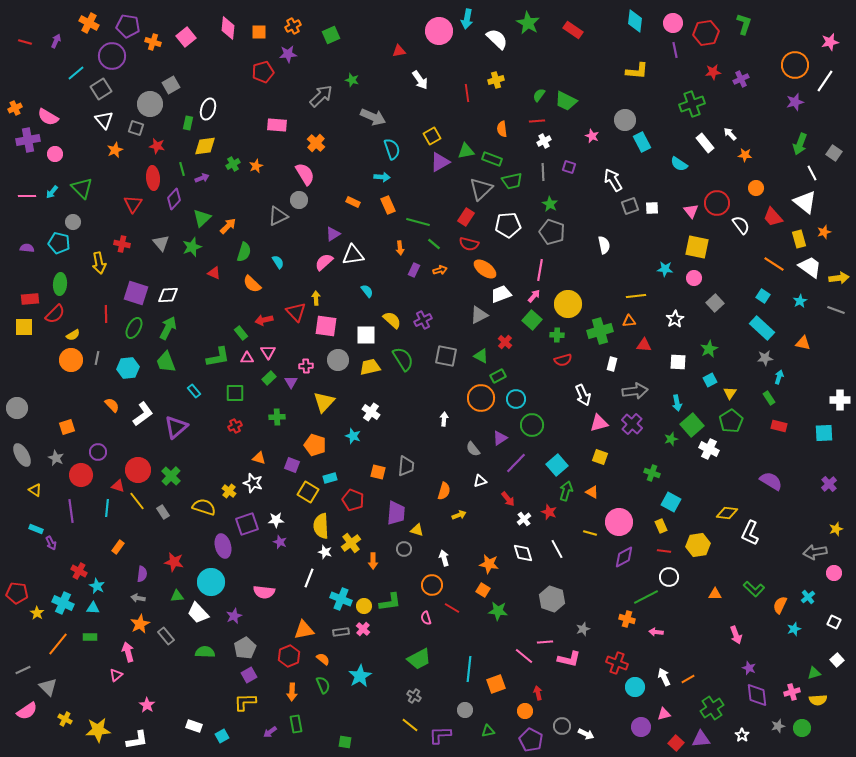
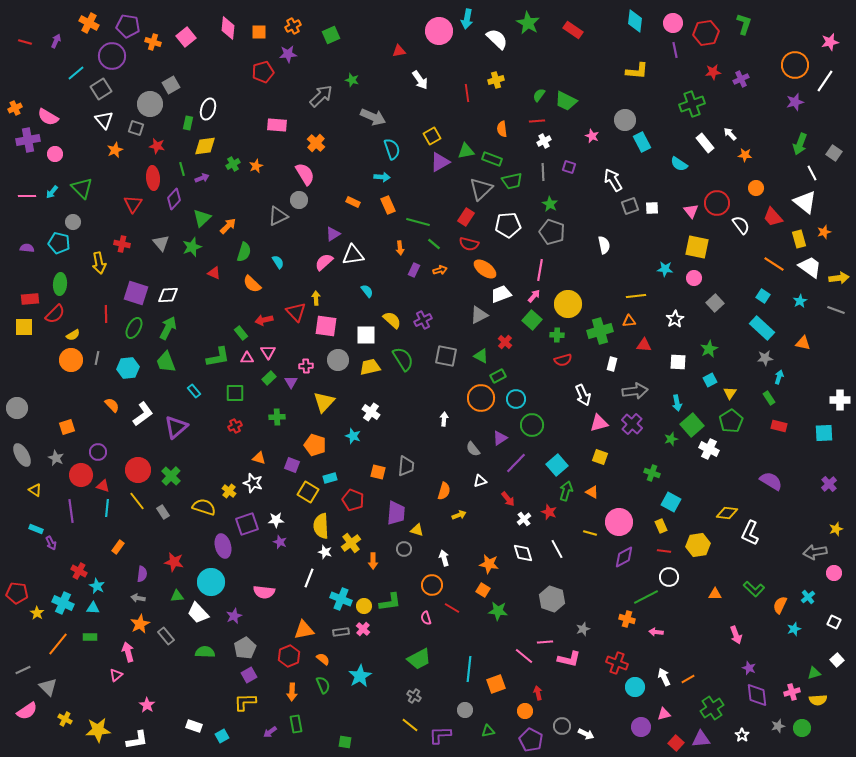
red triangle at (118, 486): moved 15 px left
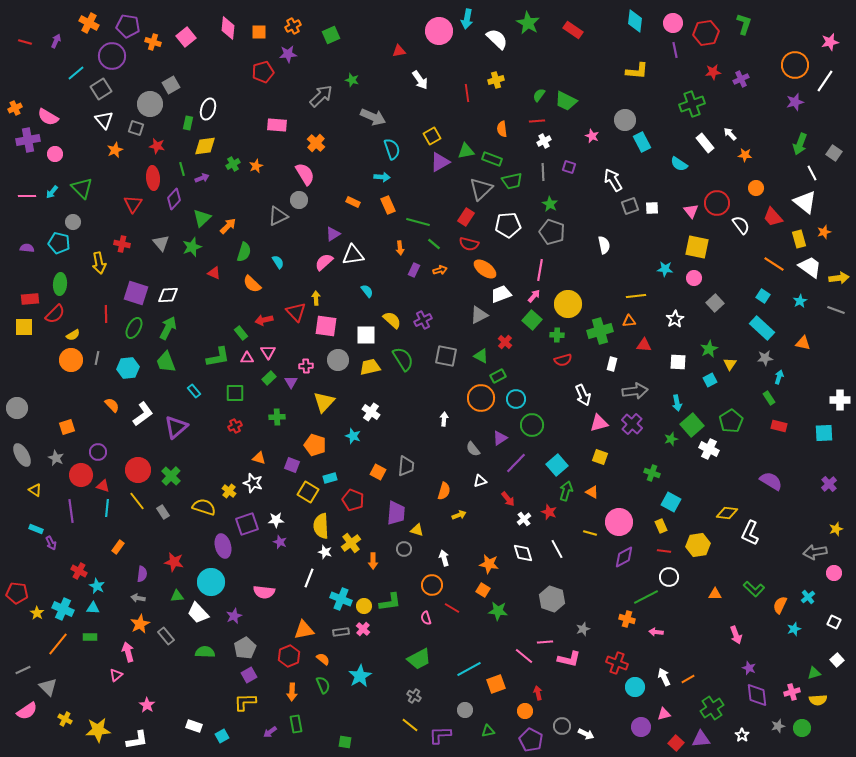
yellow triangle at (730, 393): moved 29 px up
orange square at (378, 472): rotated 14 degrees clockwise
cyan cross at (63, 603): moved 6 px down
cyan line at (469, 669): rotated 55 degrees clockwise
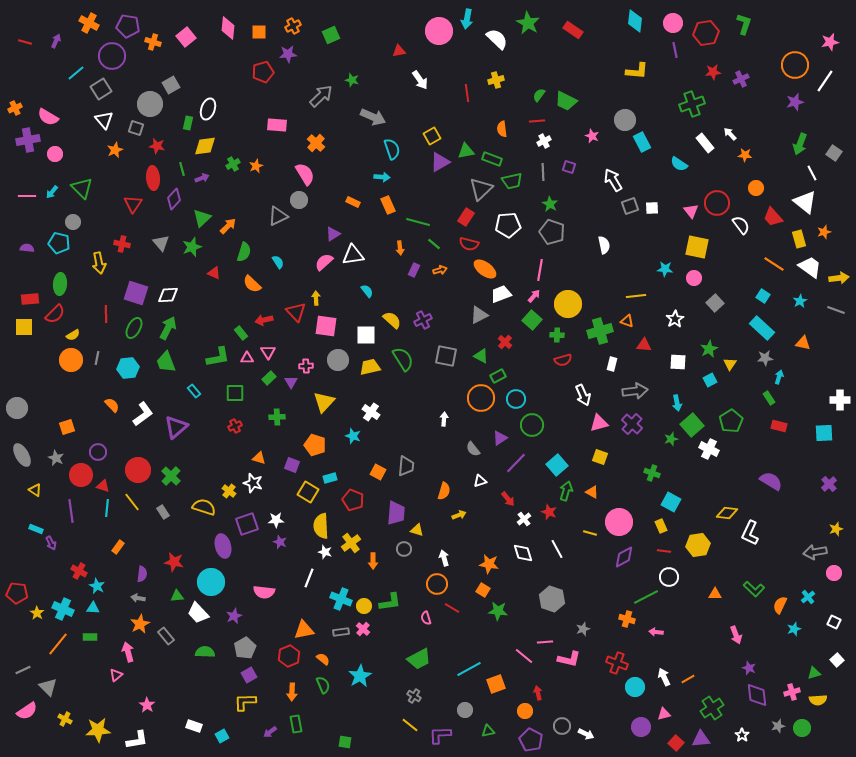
orange triangle at (629, 321): moved 2 px left; rotated 24 degrees clockwise
yellow line at (137, 501): moved 5 px left, 1 px down
orange circle at (432, 585): moved 5 px right, 1 px up
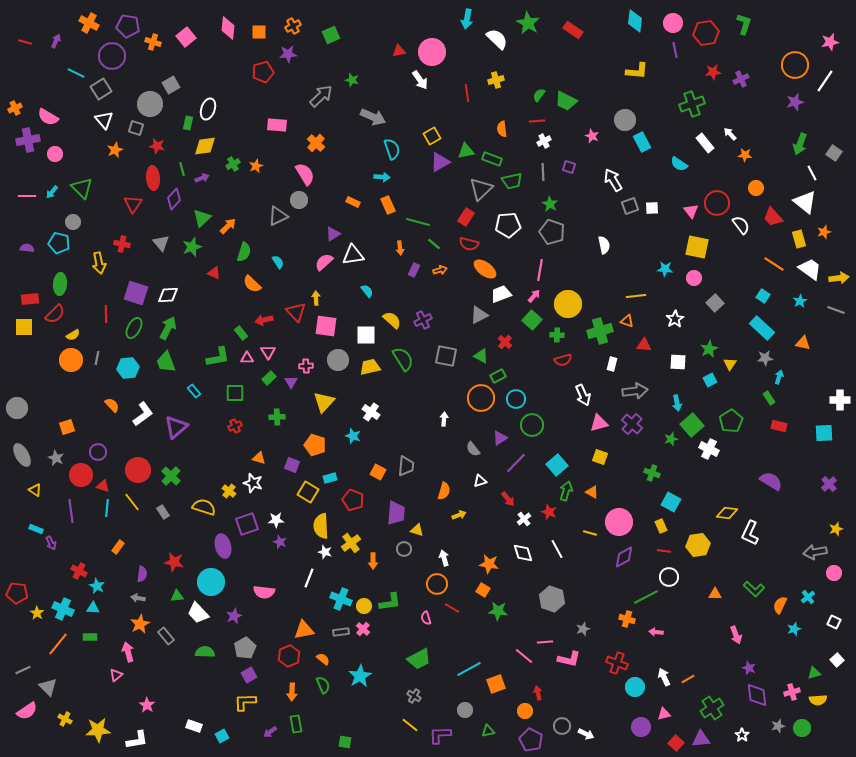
pink circle at (439, 31): moved 7 px left, 21 px down
cyan line at (76, 73): rotated 66 degrees clockwise
white trapezoid at (810, 267): moved 2 px down
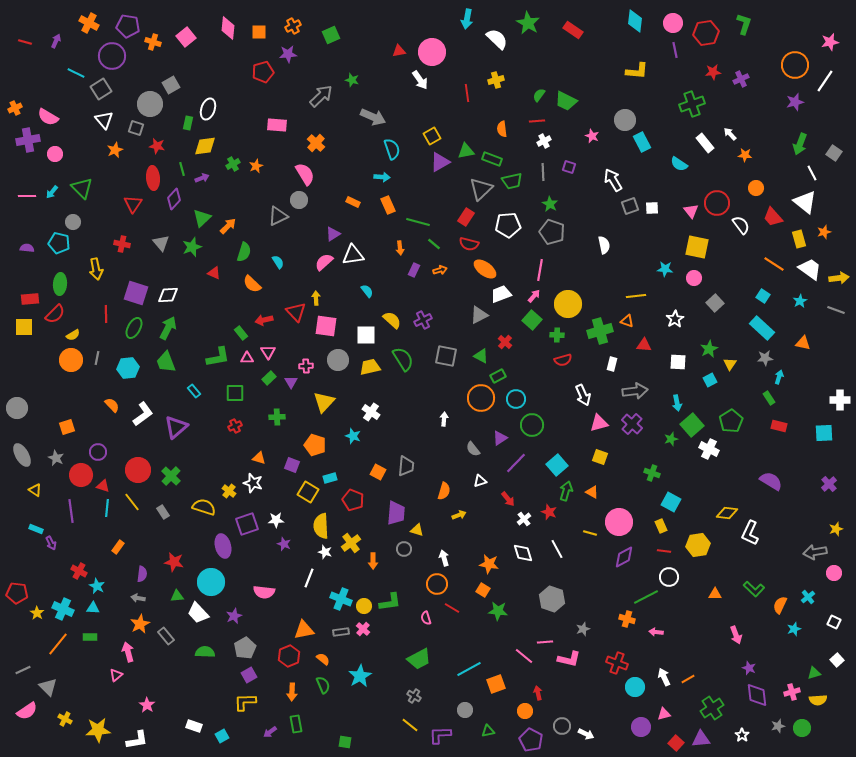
yellow arrow at (99, 263): moved 3 px left, 6 px down
purple star at (280, 542): moved 4 px right, 2 px down
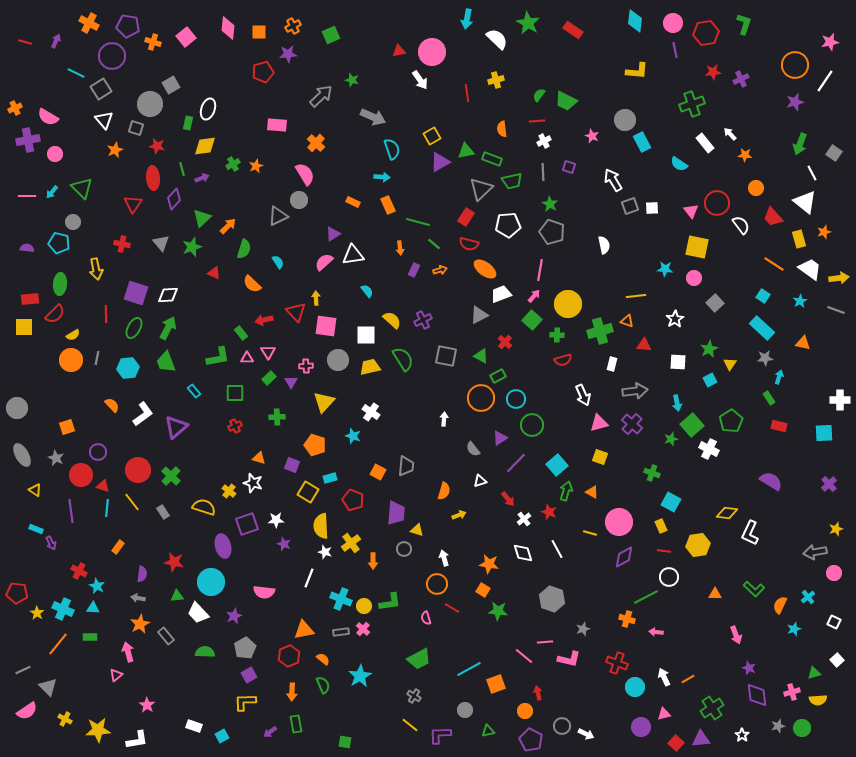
green semicircle at (244, 252): moved 3 px up
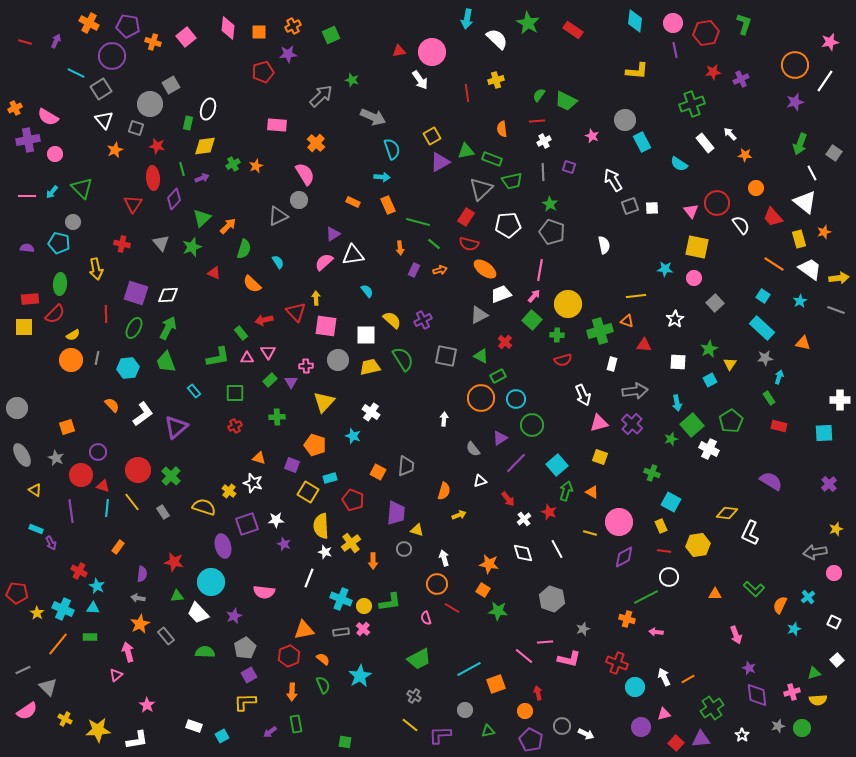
green rectangle at (269, 378): moved 1 px right, 2 px down
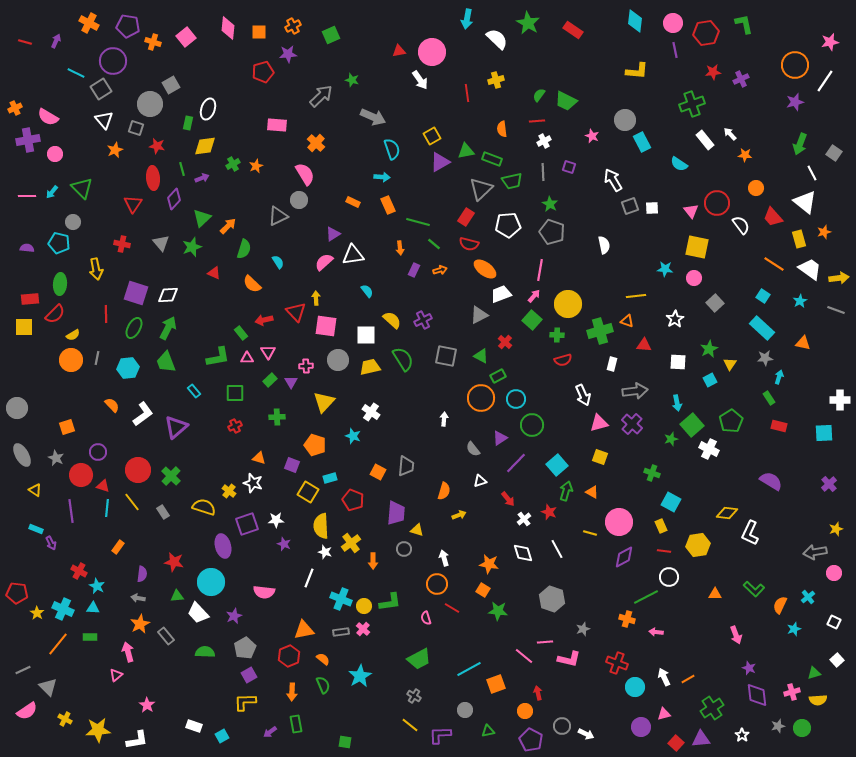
green L-shape at (744, 24): rotated 30 degrees counterclockwise
purple circle at (112, 56): moved 1 px right, 5 px down
white rectangle at (705, 143): moved 3 px up
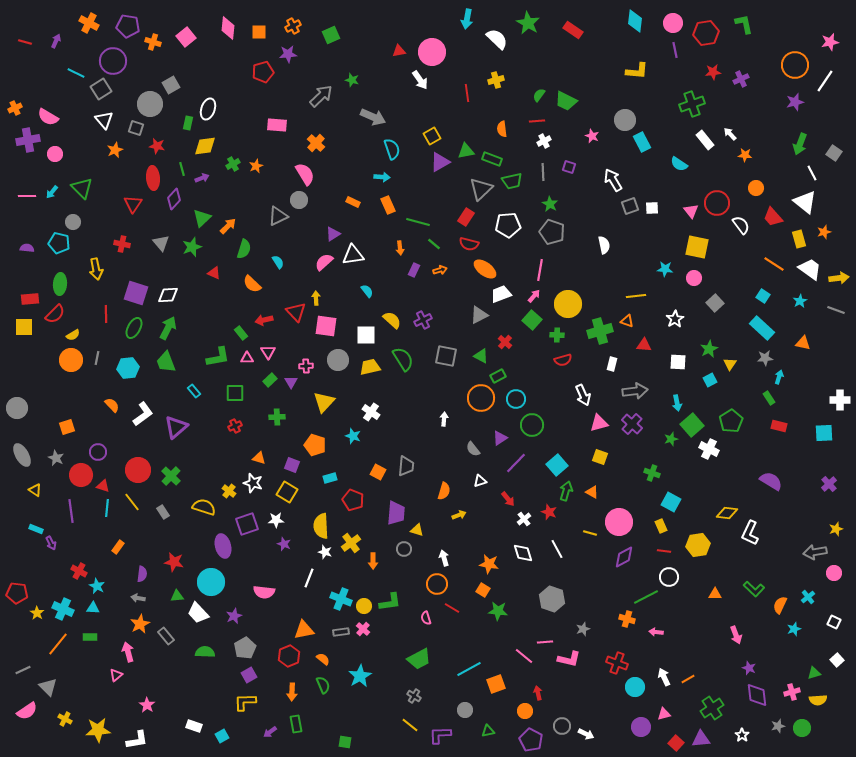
yellow square at (308, 492): moved 21 px left
